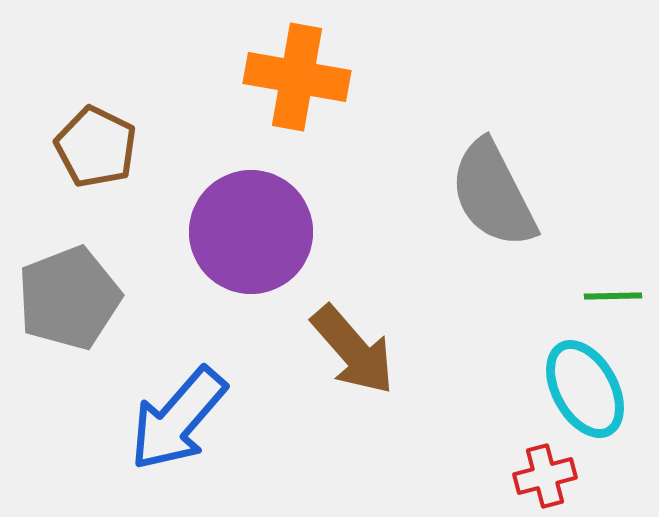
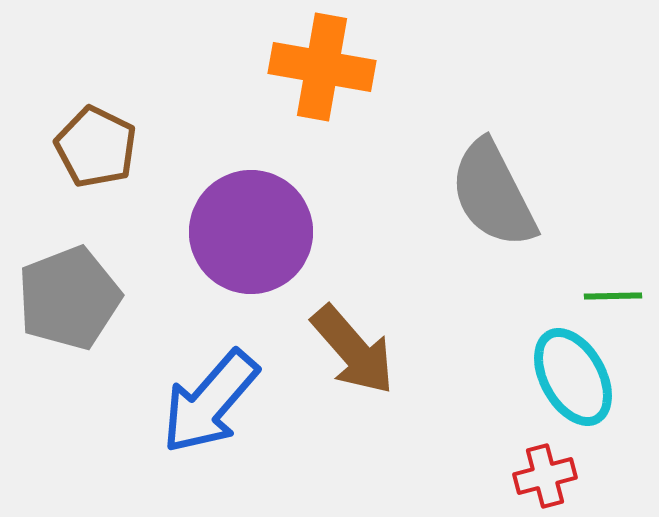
orange cross: moved 25 px right, 10 px up
cyan ellipse: moved 12 px left, 12 px up
blue arrow: moved 32 px right, 17 px up
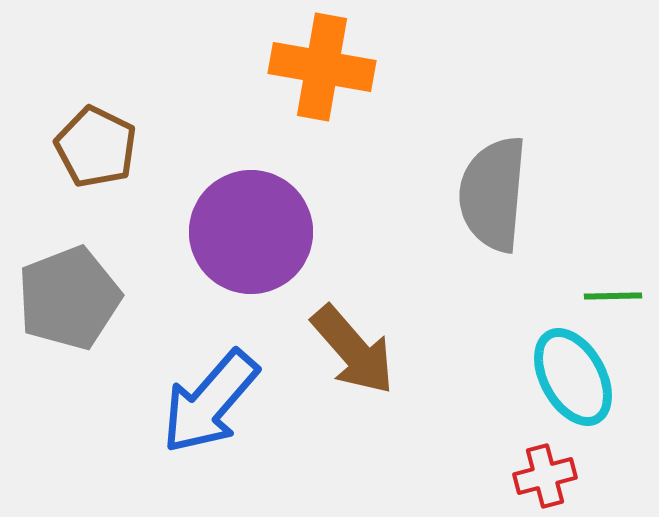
gray semicircle: rotated 32 degrees clockwise
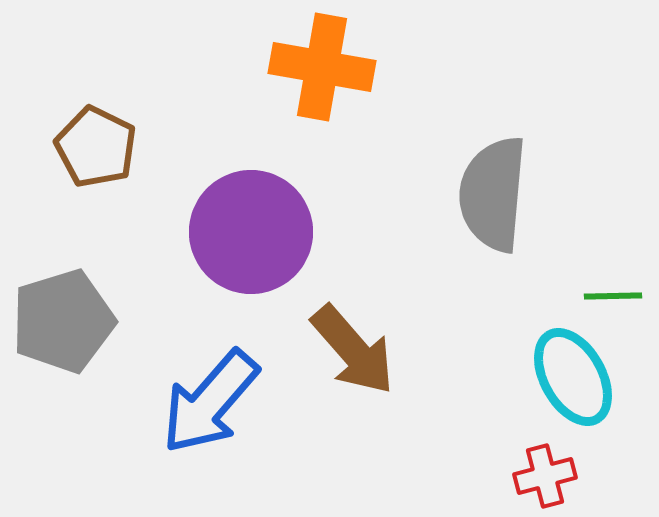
gray pentagon: moved 6 px left, 23 px down; rotated 4 degrees clockwise
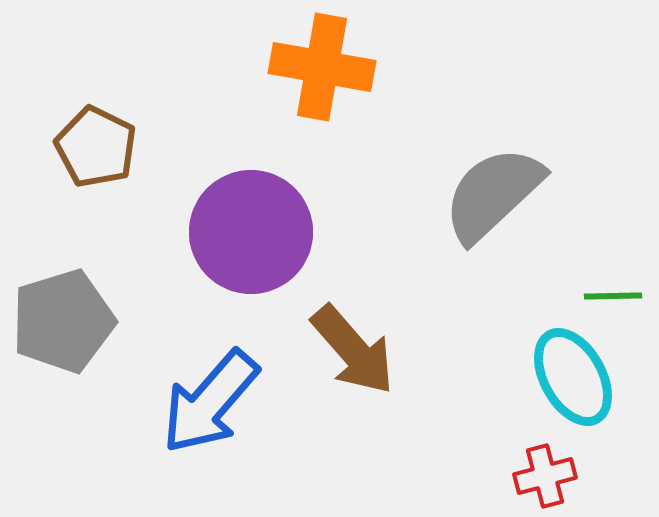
gray semicircle: rotated 42 degrees clockwise
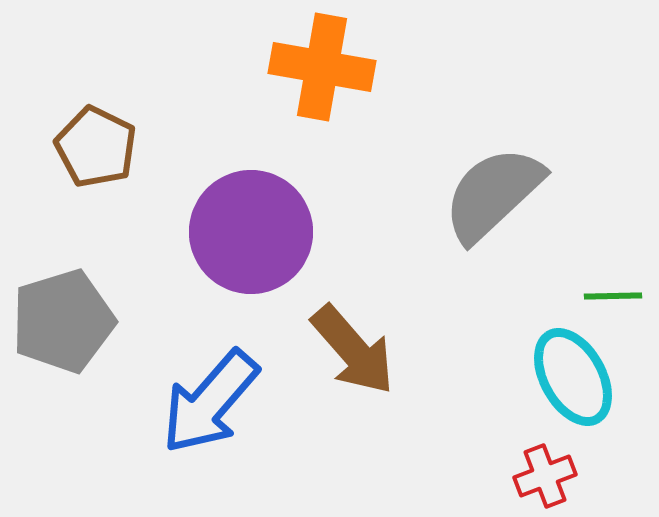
red cross: rotated 6 degrees counterclockwise
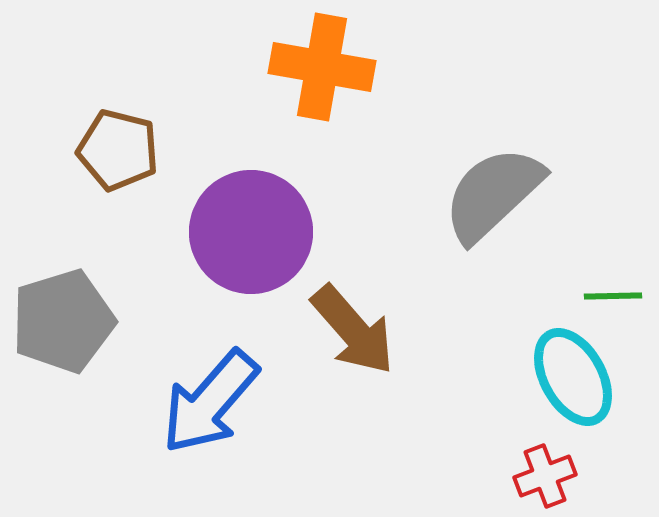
brown pentagon: moved 22 px right, 3 px down; rotated 12 degrees counterclockwise
brown arrow: moved 20 px up
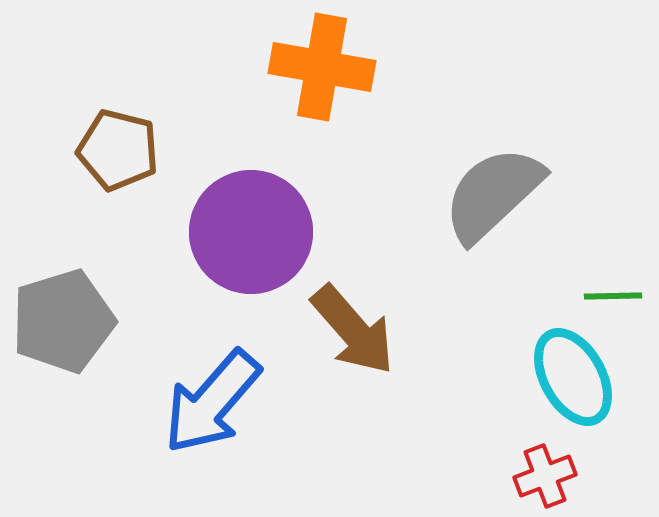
blue arrow: moved 2 px right
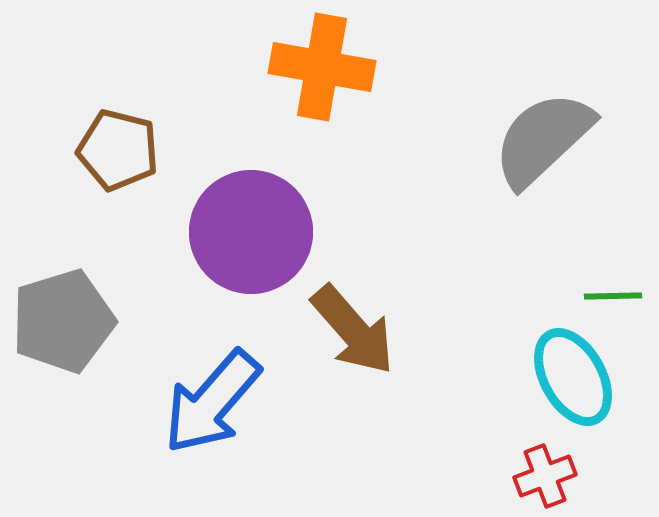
gray semicircle: moved 50 px right, 55 px up
